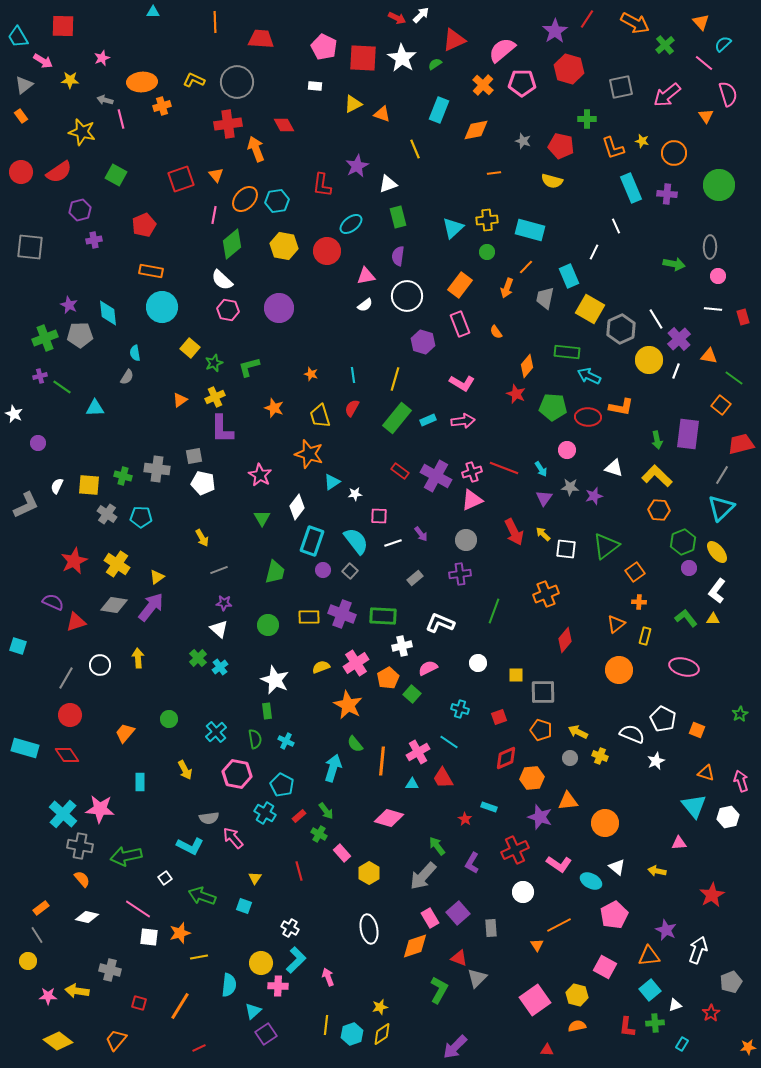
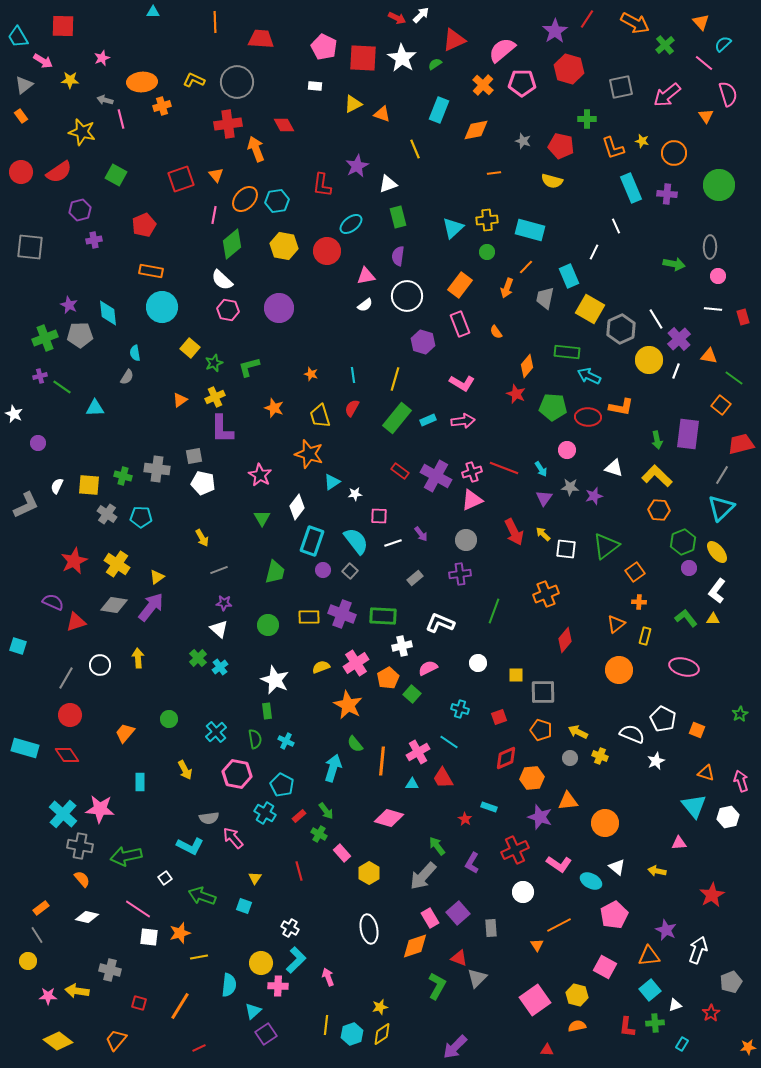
green L-shape at (439, 990): moved 2 px left, 4 px up
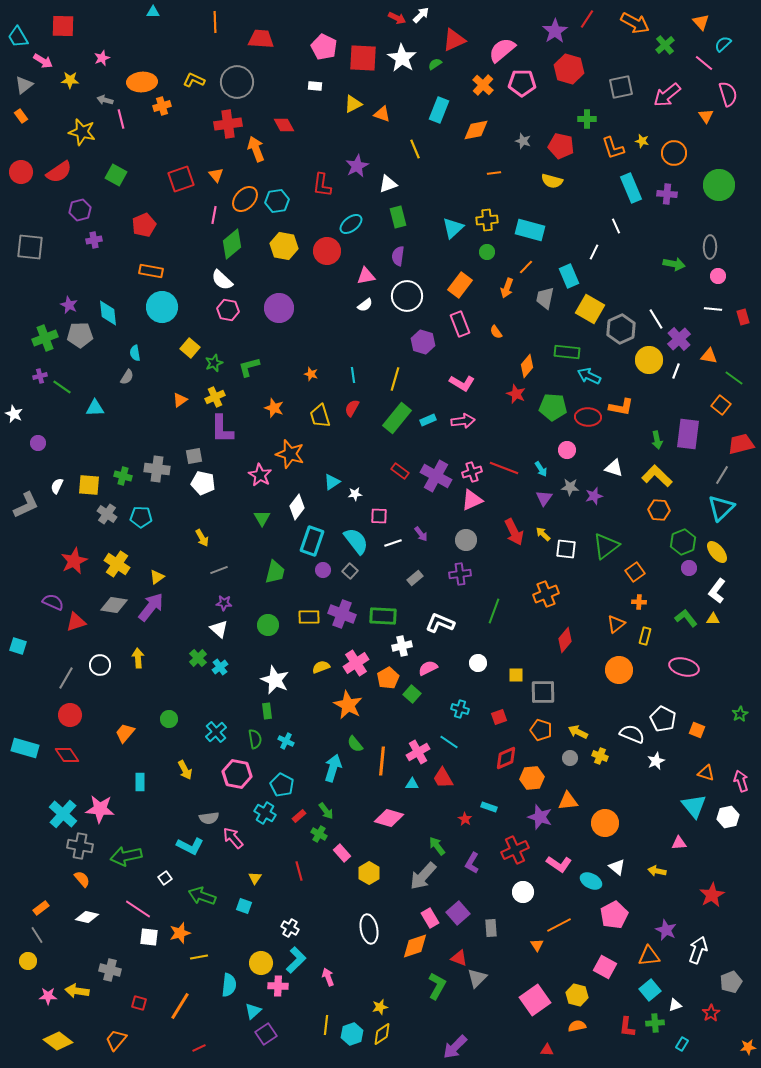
orange star at (309, 454): moved 19 px left
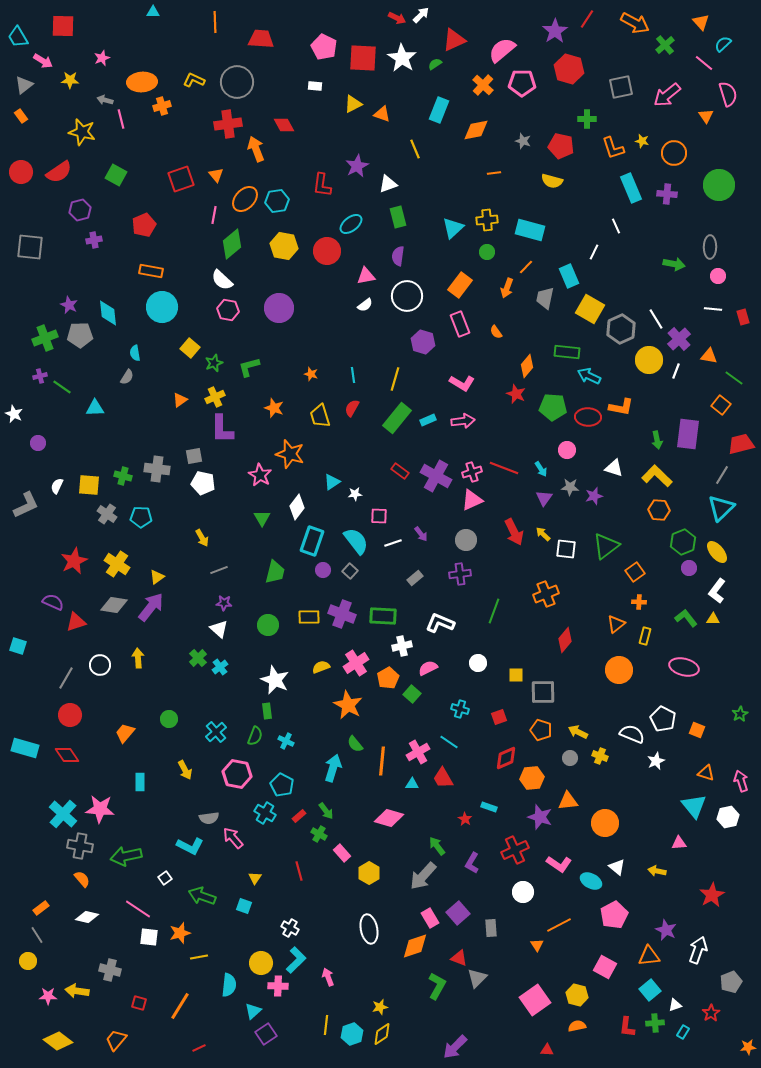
green semicircle at (255, 739): moved 3 px up; rotated 30 degrees clockwise
cyan rectangle at (682, 1044): moved 1 px right, 12 px up
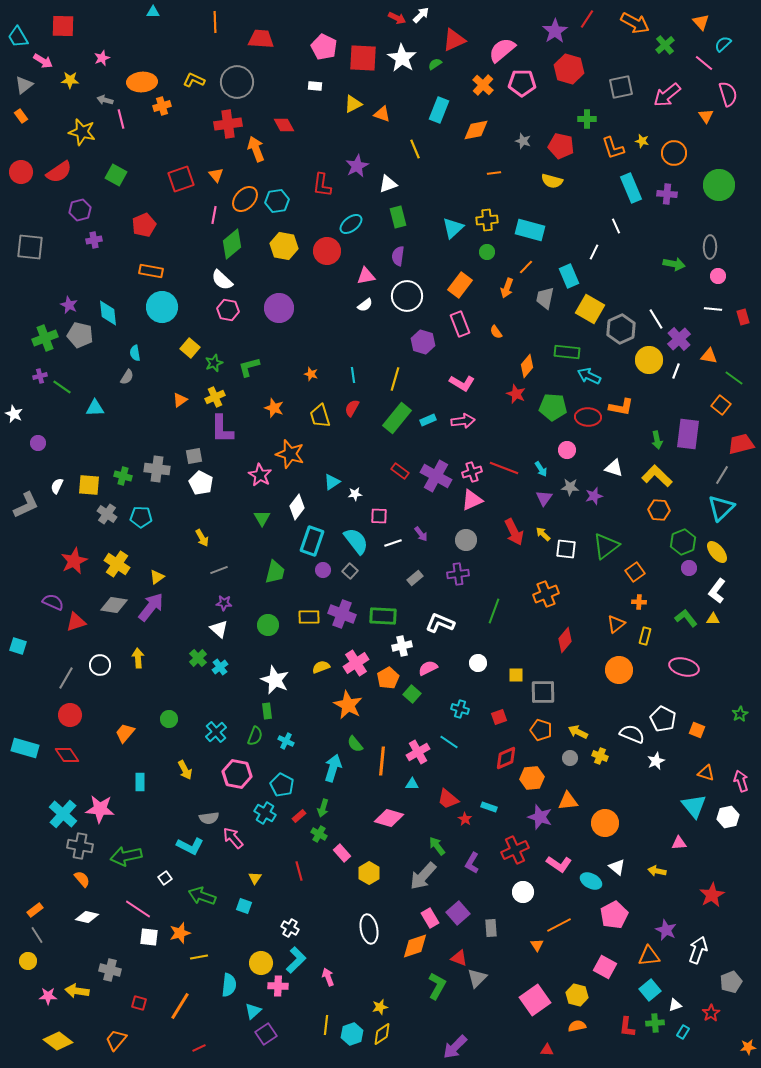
gray pentagon at (80, 335): rotated 15 degrees clockwise
white pentagon at (203, 483): moved 2 px left; rotated 15 degrees clockwise
purple cross at (460, 574): moved 2 px left
red trapezoid at (443, 778): moved 5 px right, 21 px down; rotated 20 degrees counterclockwise
green arrow at (326, 811): moved 3 px left, 3 px up; rotated 54 degrees clockwise
orange rectangle at (41, 908): moved 6 px left, 2 px down
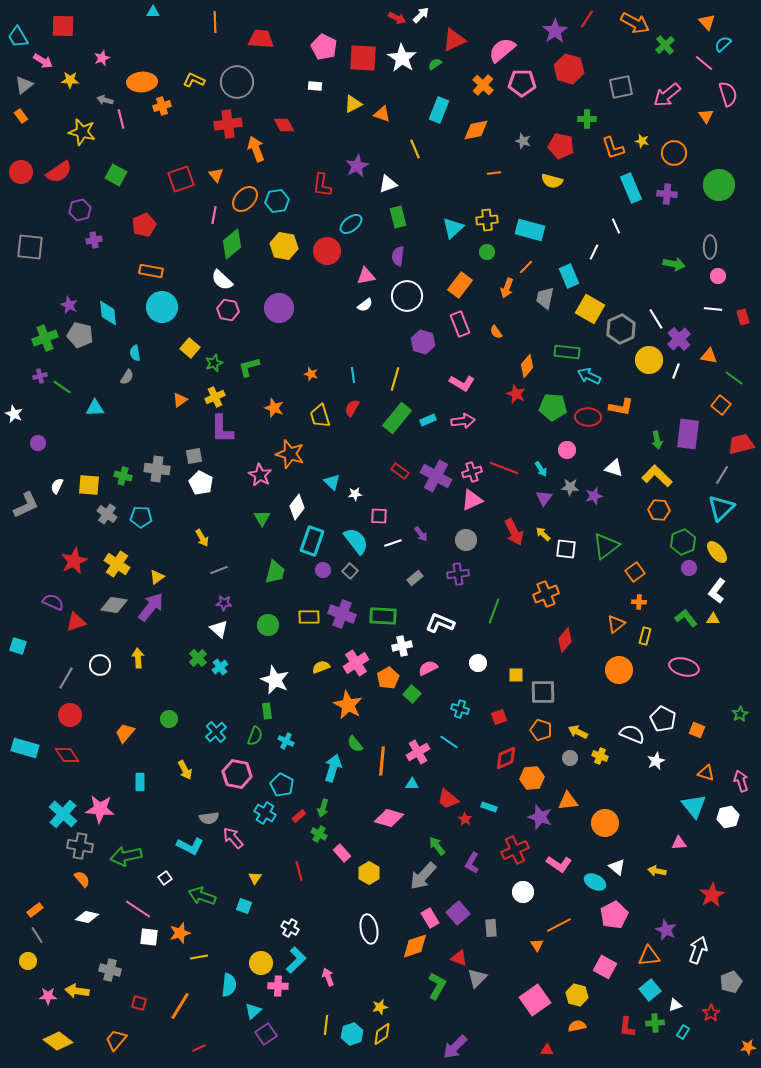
orange triangle at (701, 22): moved 6 px right
cyan triangle at (332, 482): rotated 42 degrees counterclockwise
cyan ellipse at (591, 881): moved 4 px right, 1 px down
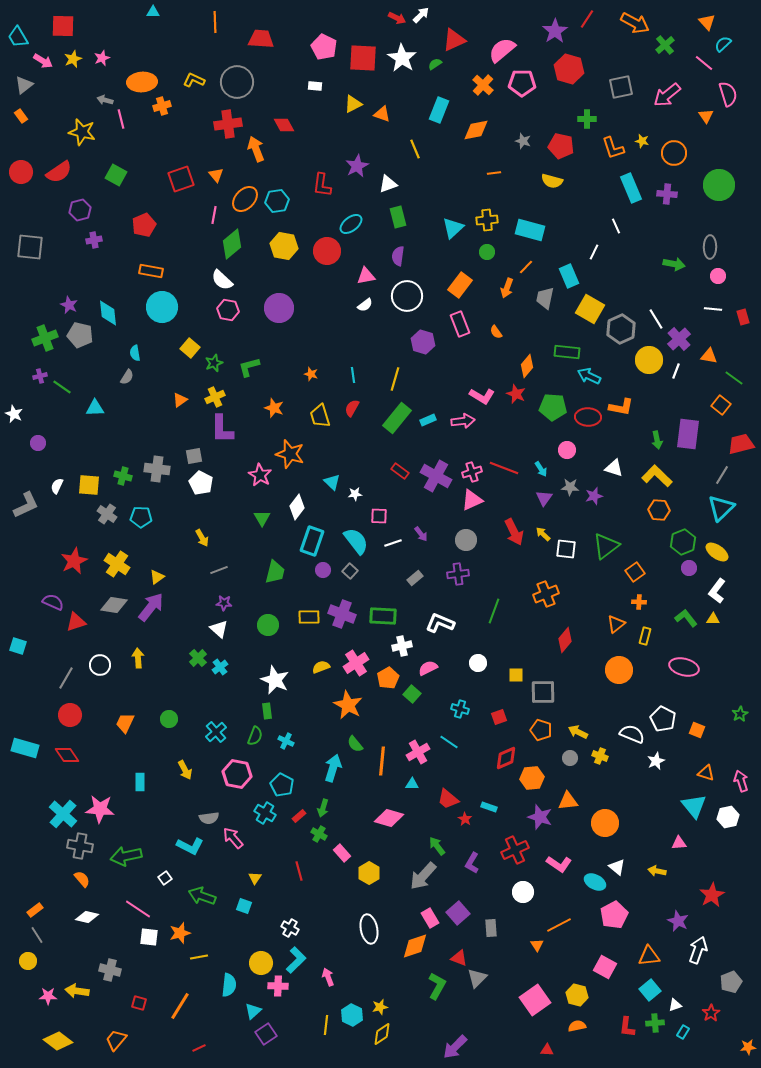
yellow star at (70, 80): moved 3 px right, 21 px up; rotated 24 degrees counterclockwise
pink L-shape at (462, 383): moved 20 px right, 13 px down
yellow ellipse at (717, 552): rotated 15 degrees counterclockwise
orange trapezoid at (125, 733): moved 10 px up; rotated 15 degrees counterclockwise
purple star at (666, 930): moved 12 px right, 9 px up
cyan hexagon at (352, 1034): moved 19 px up; rotated 15 degrees counterclockwise
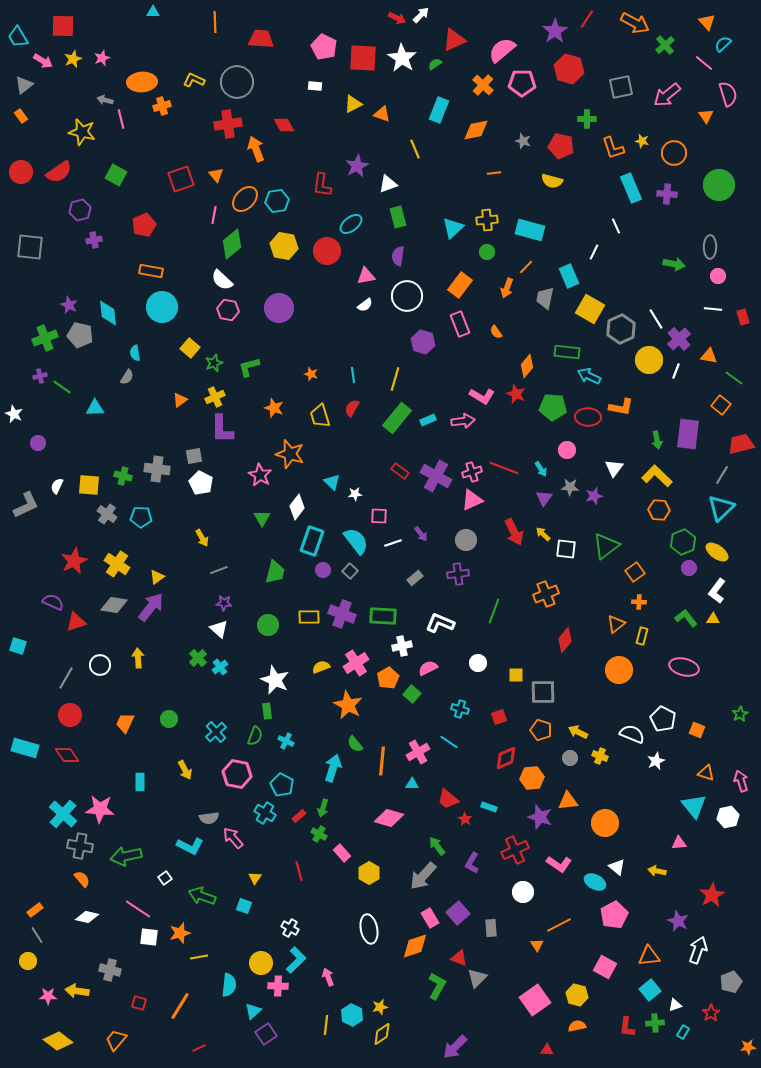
white triangle at (614, 468): rotated 48 degrees clockwise
yellow rectangle at (645, 636): moved 3 px left
